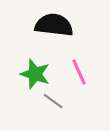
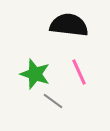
black semicircle: moved 15 px right
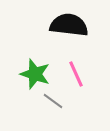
pink line: moved 3 px left, 2 px down
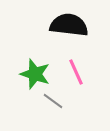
pink line: moved 2 px up
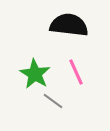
green star: rotated 12 degrees clockwise
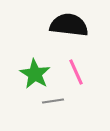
gray line: rotated 45 degrees counterclockwise
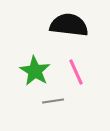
green star: moved 3 px up
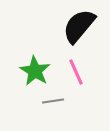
black semicircle: moved 10 px right, 1 px down; rotated 57 degrees counterclockwise
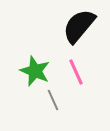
green star: rotated 8 degrees counterclockwise
gray line: moved 1 px up; rotated 75 degrees clockwise
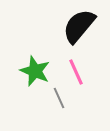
gray line: moved 6 px right, 2 px up
